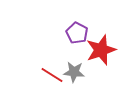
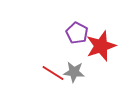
red star: moved 4 px up
red line: moved 1 px right, 2 px up
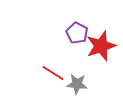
gray star: moved 3 px right, 12 px down
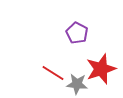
red star: moved 23 px down
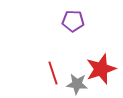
purple pentagon: moved 4 px left, 12 px up; rotated 25 degrees counterclockwise
red line: rotated 40 degrees clockwise
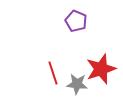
purple pentagon: moved 3 px right; rotated 20 degrees clockwise
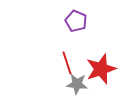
red line: moved 14 px right, 10 px up
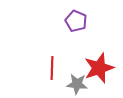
red line: moved 15 px left, 5 px down; rotated 20 degrees clockwise
red star: moved 2 px left, 1 px up
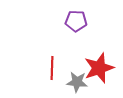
purple pentagon: rotated 20 degrees counterclockwise
gray star: moved 2 px up
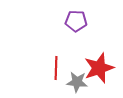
red line: moved 4 px right
